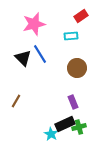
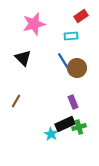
blue line: moved 24 px right, 8 px down
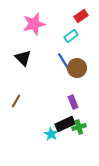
cyan rectangle: rotated 32 degrees counterclockwise
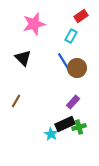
cyan rectangle: rotated 24 degrees counterclockwise
purple rectangle: rotated 64 degrees clockwise
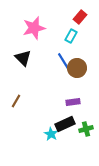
red rectangle: moved 1 px left, 1 px down; rotated 16 degrees counterclockwise
pink star: moved 4 px down
purple rectangle: rotated 40 degrees clockwise
green cross: moved 7 px right, 2 px down
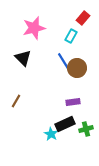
red rectangle: moved 3 px right, 1 px down
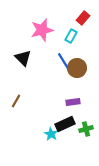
pink star: moved 8 px right, 2 px down
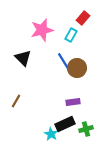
cyan rectangle: moved 1 px up
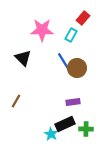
pink star: rotated 15 degrees clockwise
green cross: rotated 16 degrees clockwise
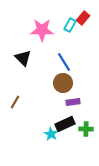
cyan rectangle: moved 1 px left, 10 px up
brown circle: moved 14 px left, 15 px down
brown line: moved 1 px left, 1 px down
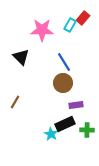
black triangle: moved 2 px left, 1 px up
purple rectangle: moved 3 px right, 3 px down
green cross: moved 1 px right, 1 px down
